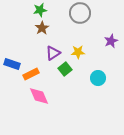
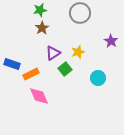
purple star: rotated 16 degrees counterclockwise
yellow star: rotated 16 degrees counterclockwise
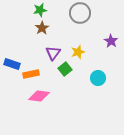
purple triangle: rotated 21 degrees counterclockwise
orange rectangle: rotated 14 degrees clockwise
pink diamond: rotated 60 degrees counterclockwise
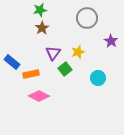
gray circle: moved 7 px right, 5 px down
blue rectangle: moved 2 px up; rotated 21 degrees clockwise
pink diamond: rotated 20 degrees clockwise
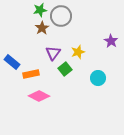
gray circle: moved 26 px left, 2 px up
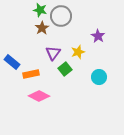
green star: rotated 24 degrees clockwise
purple star: moved 13 px left, 5 px up
cyan circle: moved 1 px right, 1 px up
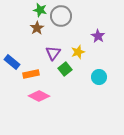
brown star: moved 5 px left
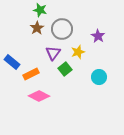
gray circle: moved 1 px right, 13 px down
orange rectangle: rotated 14 degrees counterclockwise
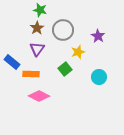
gray circle: moved 1 px right, 1 px down
purple triangle: moved 16 px left, 4 px up
orange rectangle: rotated 28 degrees clockwise
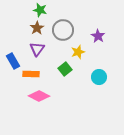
blue rectangle: moved 1 px right, 1 px up; rotated 21 degrees clockwise
